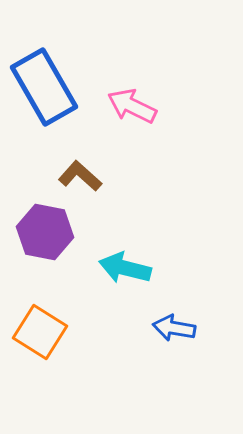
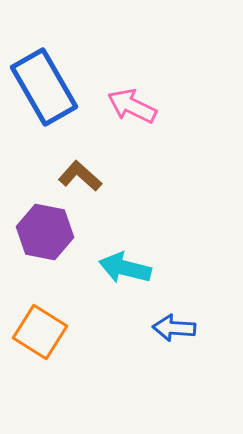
blue arrow: rotated 6 degrees counterclockwise
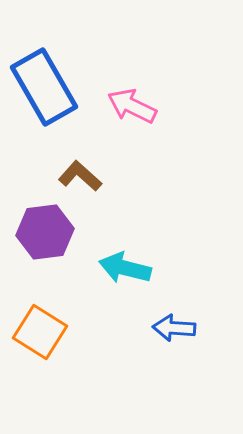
purple hexagon: rotated 18 degrees counterclockwise
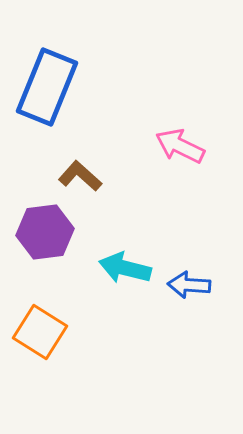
blue rectangle: moved 3 px right; rotated 52 degrees clockwise
pink arrow: moved 48 px right, 40 px down
blue arrow: moved 15 px right, 43 px up
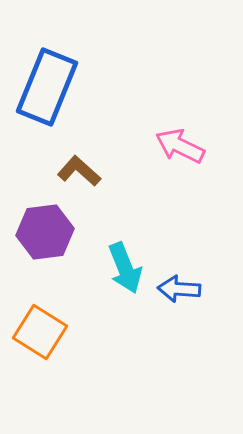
brown L-shape: moved 1 px left, 5 px up
cyan arrow: rotated 126 degrees counterclockwise
blue arrow: moved 10 px left, 4 px down
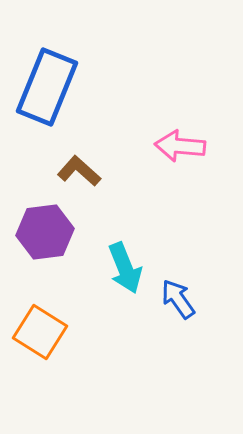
pink arrow: rotated 21 degrees counterclockwise
blue arrow: moved 1 px left, 10 px down; rotated 51 degrees clockwise
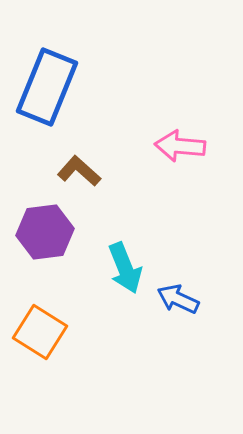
blue arrow: rotated 30 degrees counterclockwise
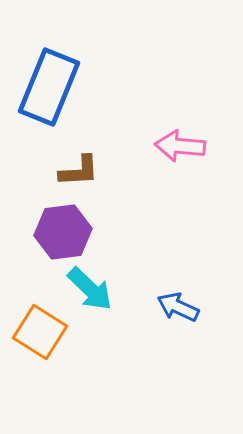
blue rectangle: moved 2 px right
brown L-shape: rotated 135 degrees clockwise
purple hexagon: moved 18 px right
cyan arrow: moved 35 px left, 21 px down; rotated 24 degrees counterclockwise
blue arrow: moved 8 px down
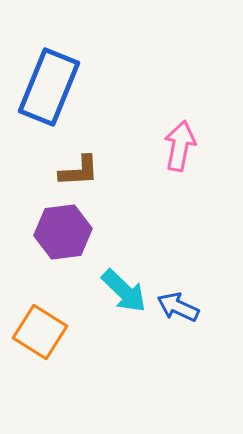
pink arrow: rotated 96 degrees clockwise
cyan arrow: moved 34 px right, 2 px down
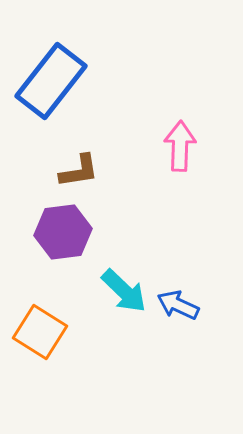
blue rectangle: moved 2 px right, 6 px up; rotated 16 degrees clockwise
pink arrow: rotated 9 degrees counterclockwise
brown L-shape: rotated 6 degrees counterclockwise
blue arrow: moved 2 px up
